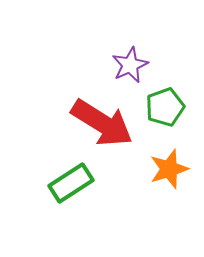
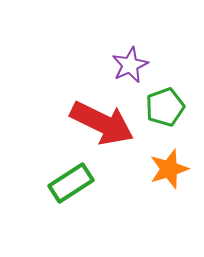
red arrow: rotated 6 degrees counterclockwise
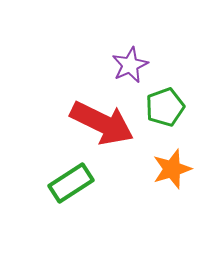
orange star: moved 3 px right
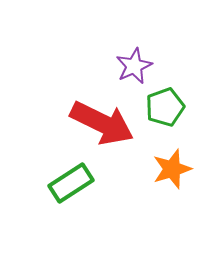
purple star: moved 4 px right, 1 px down
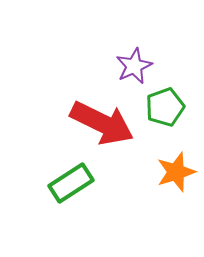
orange star: moved 4 px right, 3 px down
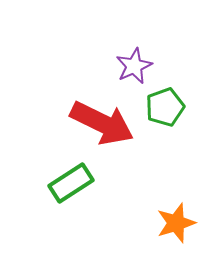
orange star: moved 51 px down
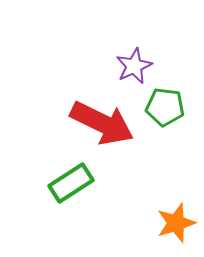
green pentagon: rotated 27 degrees clockwise
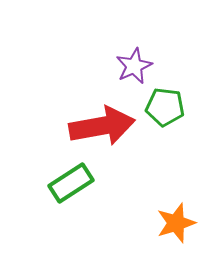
red arrow: moved 3 px down; rotated 36 degrees counterclockwise
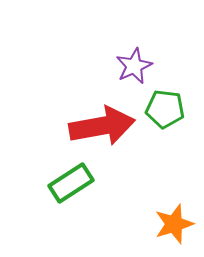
green pentagon: moved 2 px down
orange star: moved 2 px left, 1 px down
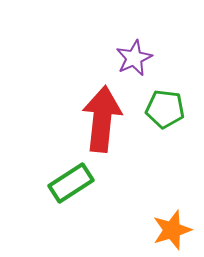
purple star: moved 8 px up
red arrow: moved 7 px up; rotated 74 degrees counterclockwise
orange star: moved 2 px left, 6 px down
